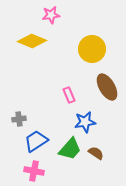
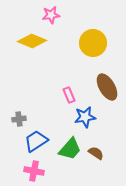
yellow circle: moved 1 px right, 6 px up
blue star: moved 5 px up
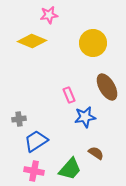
pink star: moved 2 px left
green trapezoid: moved 20 px down
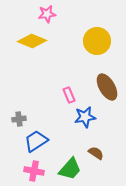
pink star: moved 2 px left, 1 px up
yellow circle: moved 4 px right, 2 px up
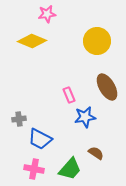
blue trapezoid: moved 4 px right, 2 px up; rotated 120 degrees counterclockwise
pink cross: moved 2 px up
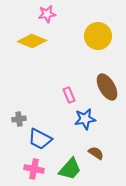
yellow circle: moved 1 px right, 5 px up
blue star: moved 2 px down
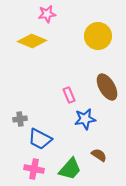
gray cross: moved 1 px right
brown semicircle: moved 3 px right, 2 px down
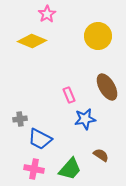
pink star: rotated 24 degrees counterclockwise
brown semicircle: moved 2 px right
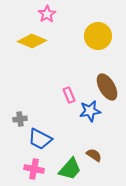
blue star: moved 5 px right, 8 px up
brown semicircle: moved 7 px left
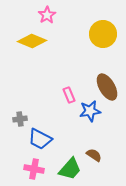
pink star: moved 1 px down
yellow circle: moved 5 px right, 2 px up
